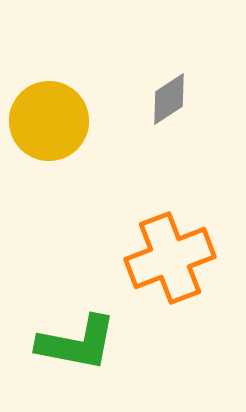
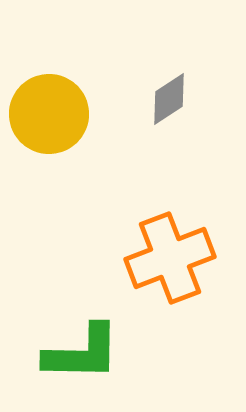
yellow circle: moved 7 px up
green L-shape: moved 5 px right, 10 px down; rotated 10 degrees counterclockwise
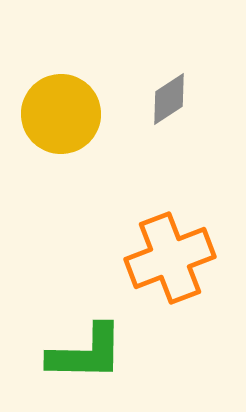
yellow circle: moved 12 px right
green L-shape: moved 4 px right
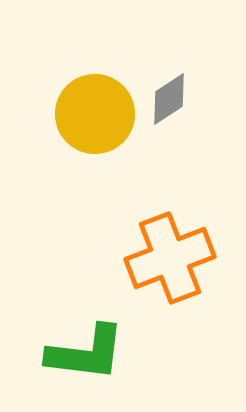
yellow circle: moved 34 px right
green L-shape: rotated 6 degrees clockwise
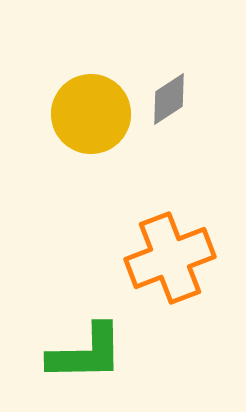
yellow circle: moved 4 px left
green L-shape: rotated 8 degrees counterclockwise
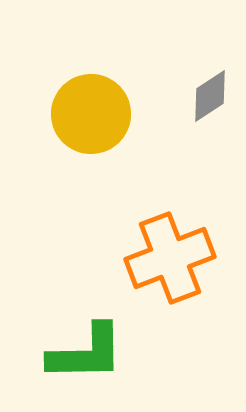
gray diamond: moved 41 px right, 3 px up
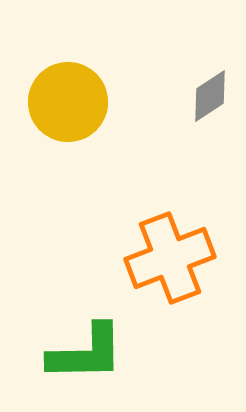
yellow circle: moved 23 px left, 12 px up
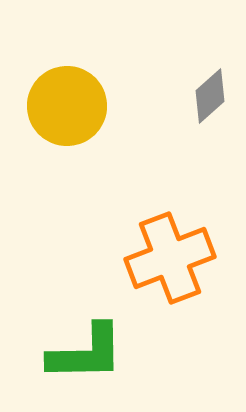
gray diamond: rotated 8 degrees counterclockwise
yellow circle: moved 1 px left, 4 px down
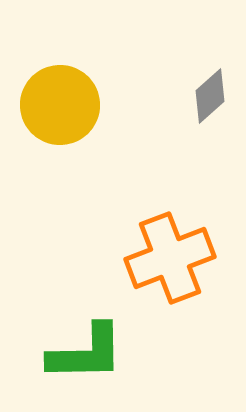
yellow circle: moved 7 px left, 1 px up
